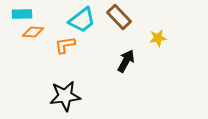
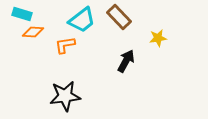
cyan rectangle: rotated 18 degrees clockwise
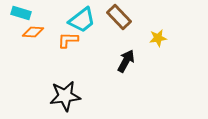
cyan rectangle: moved 1 px left, 1 px up
orange L-shape: moved 3 px right, 5 px up; rotated 10 degrees clockwise
